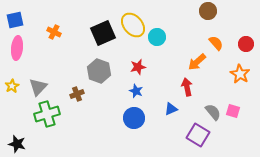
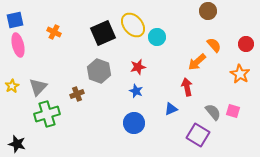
orange semicircle: moved 2 px left, 2 px down
pink ellipse: moved 1 px right, 3 px up; rotated 20 degrees counterclockwise
blue circle: moved 5 px down
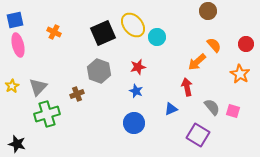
gray semicircle: moved 1 px left, 5 px up
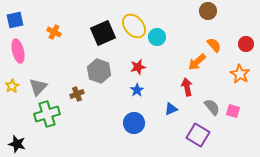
yellow ellipse: moved 1 px right, 1 px down
pink ellipse: moved 6 px down
blue star: moved 1 px right, 1 px up; rotated 16 degrees clockwise
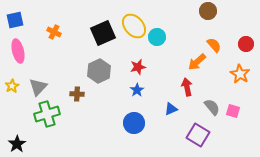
gray hexagon: rotated 15 degrees clockwise
brown cross: rotated 24 degrees clockwise
black star: rotated 24 degrees clockwise
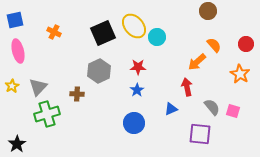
red star: rotated 14 degrees clockwise
purple square: moved 2 px right, 1 px up; rotated 25 degrees counterclockwise
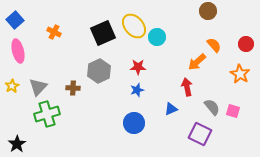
blue square: rotated 30 degrees counterclockwise
blue star: rotated 16 degrees clockwise
brown cross: moved 4 px left, 6 px up
purple square: rotated 20 degrees clockwise
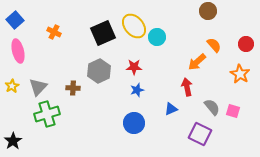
red star: moved 4 px left
black star: moved 4 px left, 3 px up
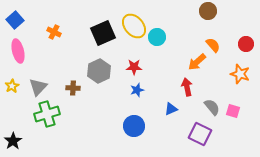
orange semicircle: moved 1 px left
orange star: rotated 12 degrees counterclockwise
blue circle: moved 3 px down
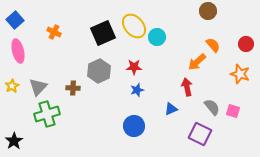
black star: moved 1 px right
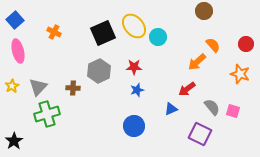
brown circle: moved 4 px left
cyan circle: moved 1 px right
red arrow: moved 2 px down; rotated 114 degrees counterclockwise
